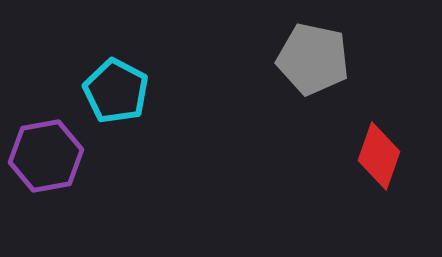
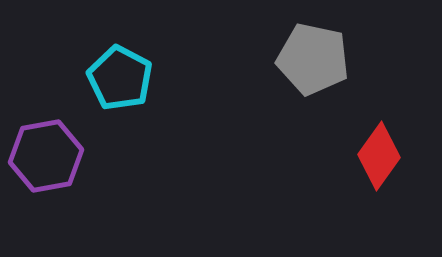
cyan pentagon: moved 4 px right, 13 px up
red diamond: rotated 16 degrees clockwise
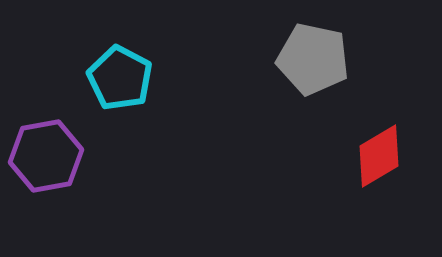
red diamond: rotated 24 degrees clockwise
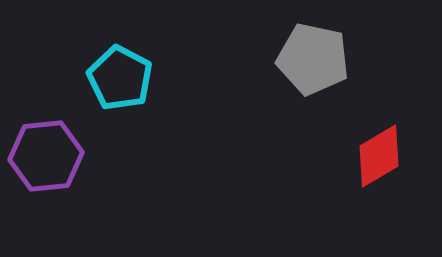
purple hexagon: rotated 4 degrees clockwise
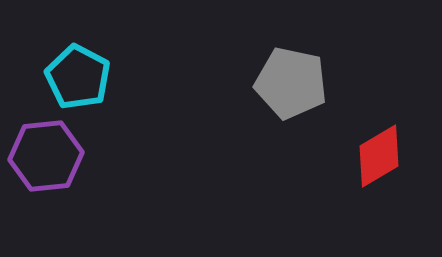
gray pentagon: moved 22 px left, 24 px down
cyan pentagon: moved 42 px left, 1 px up
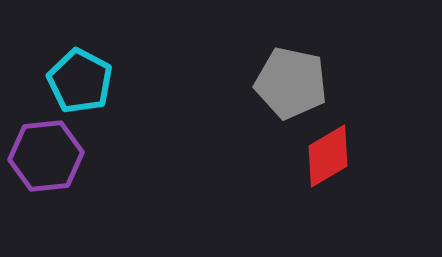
cyan pentagon: moved 2 px right, 4 px down
red diamond: moved 51 px left
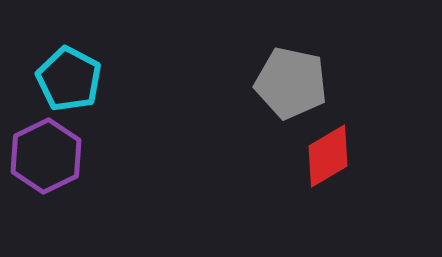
cyan pentagon: moved 11 px left, 2 px up
purple hexagon: rotated 20 degrees counterclockwise
